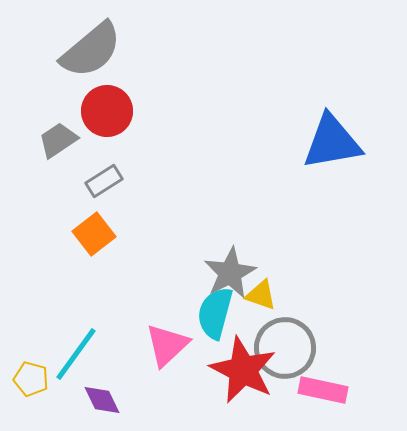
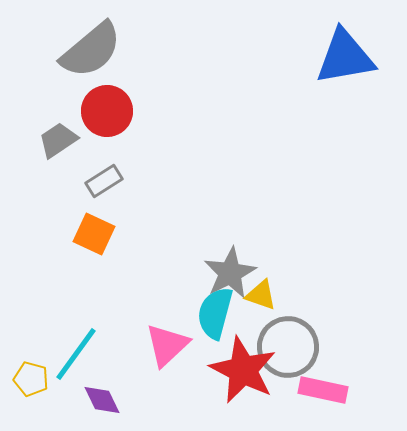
blue triangle: moved 13 px right, 85 px up
orange square: rotated 27 degrees counterclockwise
gray circle: moved 3 px right, 1 px up
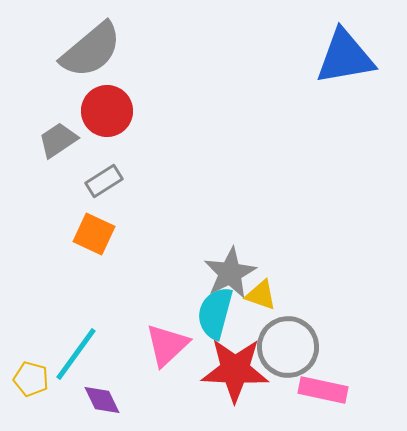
red star: moved 8 px left; rotated 24 degrees counterclockwise
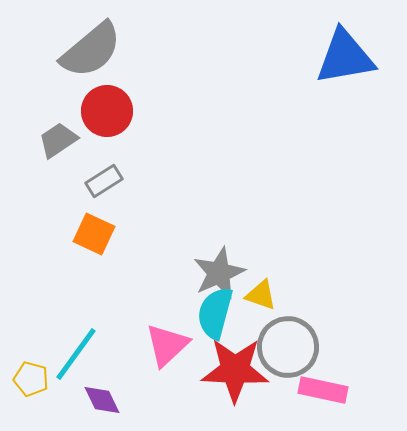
gray star: moved 11 px left; rotated 4 degrees clockwise
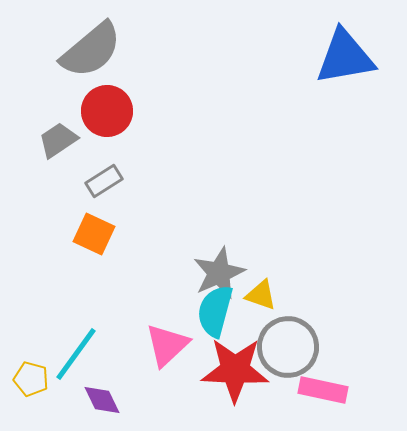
cyan semicircle: moved 2 px up
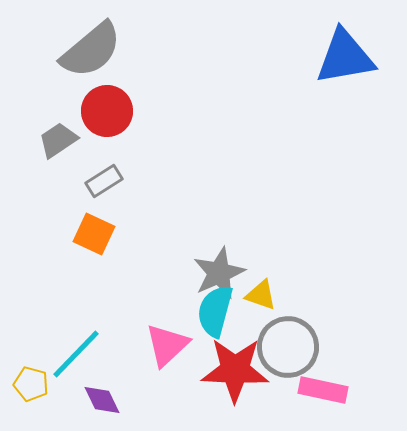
cyan line: rotated 8 degrees clockwise
yellow pentagon: moved 5 px down
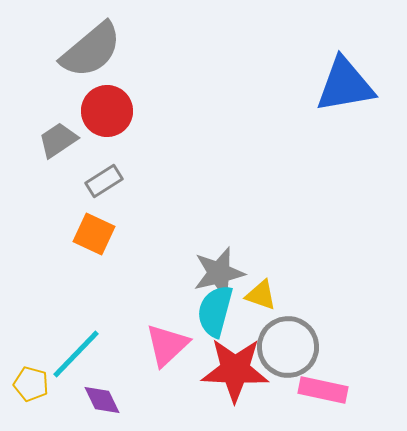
blue triangle: moved 28 px down
gray star: rotated 10 degrees clockwise
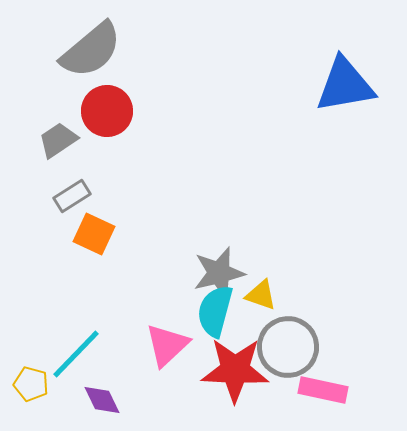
gray rectangle: moved 32 px left, 15 px down
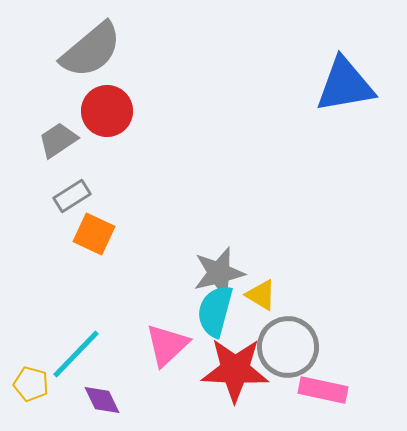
yellow triangle: rotated 12 degrees clockwise
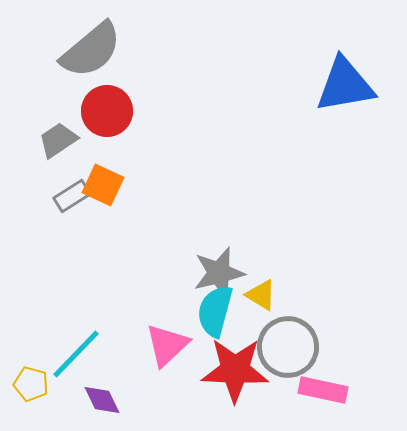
orange square: moved 9 px right, 49 px up
